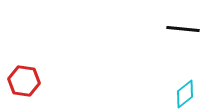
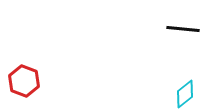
red hexagon: rotated 12 degrees clockwise
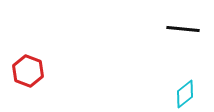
red hexagon: moved 4 px right, 10 px up
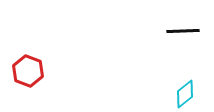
black line: moved 2 px down; rotated 8 degrees counterclockwise
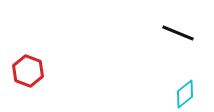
black line: moved 5 px left, 2 px down; rotated 24 degrees clockwise
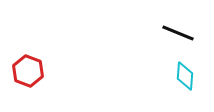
cyan diamond: moved 18 px up; rotated 48 degrees counterclockwise
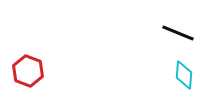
cyan diamond: moved 1 px left, 1 px up
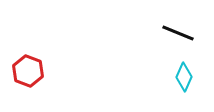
cyan diamond: moved 2 px down; rotated 20 degrees clockwise
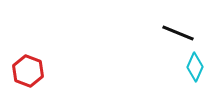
cyan diamond: moved 11 px right, 10 px up
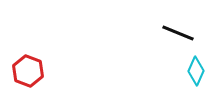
cyan diamond: moved 1 px right, 4 px down
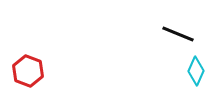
black line: moved 1 px down
